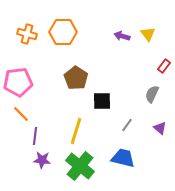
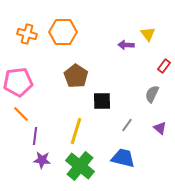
purple arrow: moved 4 px right, 9 px down; rotated 14 degrees counterclockwise
brown pentagon: moved 2 px up
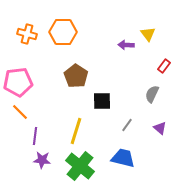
orange line: moved 1 px left, 2 px up
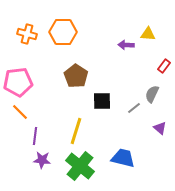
yellow triangle: rotated 49 degrees counterclockwise
gray line: moved 7 px right, 17 px up; rotated 16 degrees clockwise
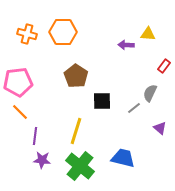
gray semicircle: moved 2 px left, 1 px up
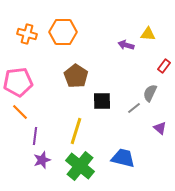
purple arrow: rotated 14 degrees clockwise
purple star: rotated 24 degrees counterclockwise
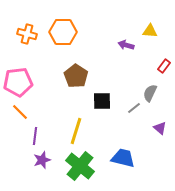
yellow triangle: moved 2 px right, 3 px up
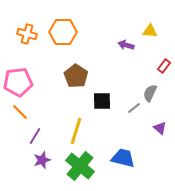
purple line: rotated 24 degrees clockwise
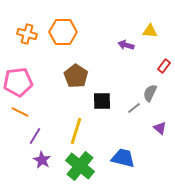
orange line: rotated 18 degrees counterclockwise
purple star: rotated 24 degrees counterclockwise
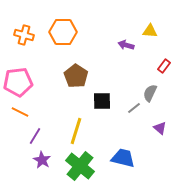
orange cross: moved 3 px left, 1 px down
